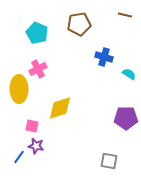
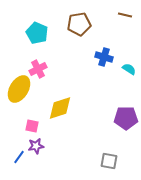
cyan semicircle: moved 5 px up
yellow ellipse: rotated 32 degrees clockwise
purple star: rotated 21 degrees counterclockwise
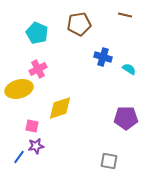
blue cross: moved 1 px left
yellow ellipse: rotated 44 degrees clockwise
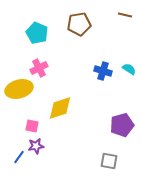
blue cross: moved 14 px down
pink cross: moved 1 px right, 1 px up
purple pentagon: moved 4 px left, 7 px down; rotated 15 degrees counterclockwise
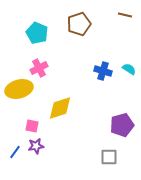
brown pentagon: rotated 10 degrees counterclockwise
blue line: moved 4 px left, 5 px up
gray square: moved 4 px up; rotated 12 degrees counterclockwise
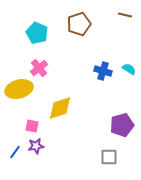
pink cross: rotated 12 degrees counterclockwise
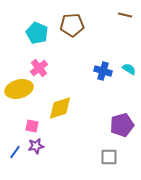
brown pentagon: moved 7 px left, 1 px down; rotated 15 degrees clockwise
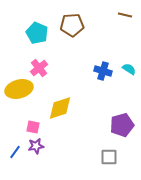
pink square: moved 1 px right, 1 px down
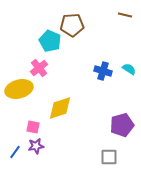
cyan pentagon: moved 13 px right, 8 px down
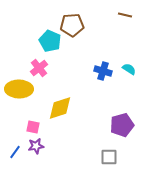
yellow ellipse: rotated 16 degrees clockwise
